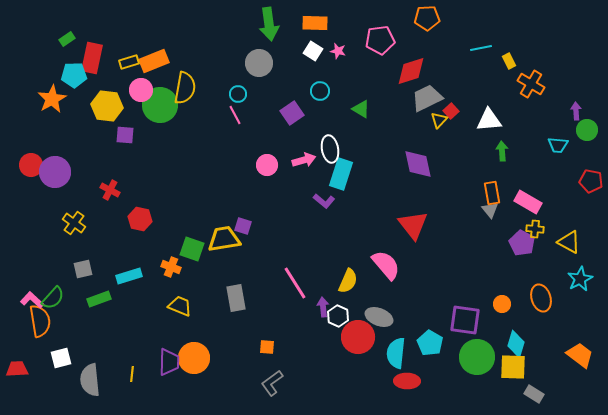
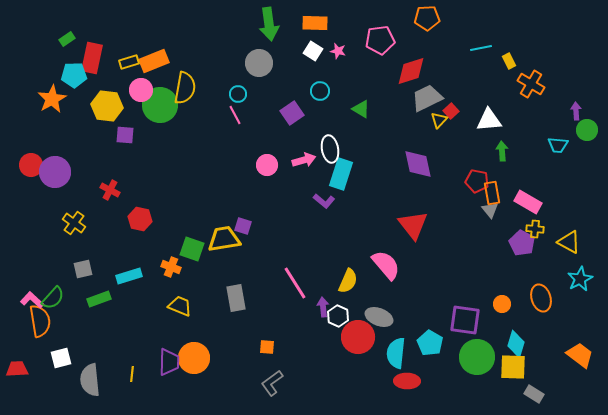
red pentagon at (591, 181): moved 114 px left
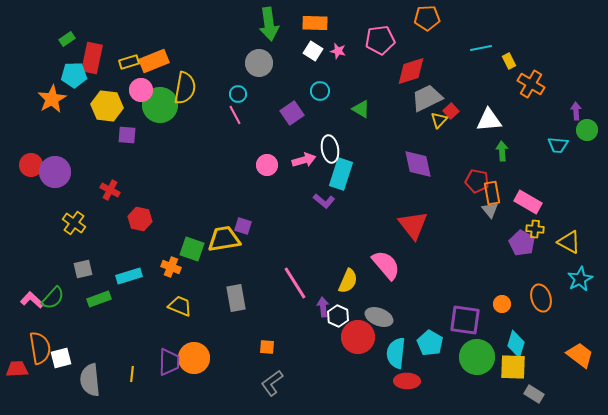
purple square at (125, 135): moved 2 px right
orange semicircle at (40, 321): moved 27 px down
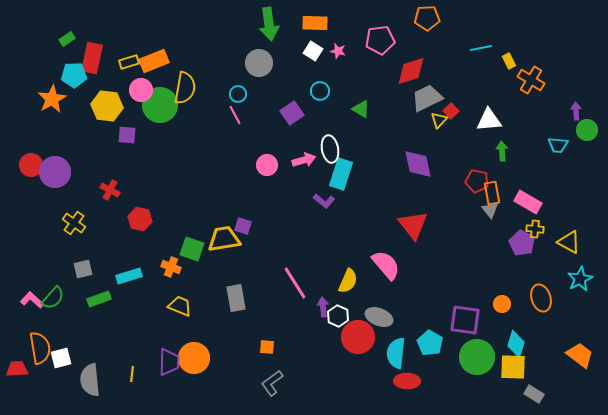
orange cross at (531, 84): moved 4 px up
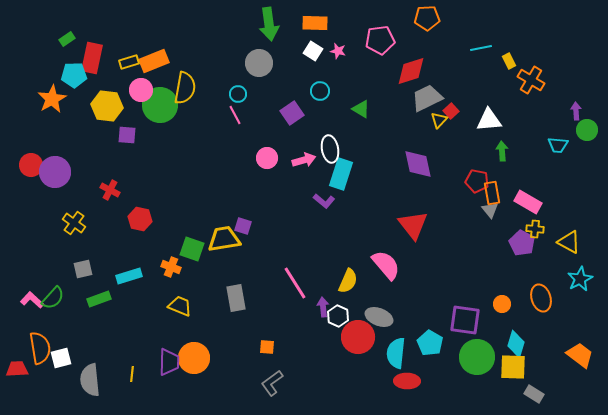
pink circle at (267, 165): moved 7 px up
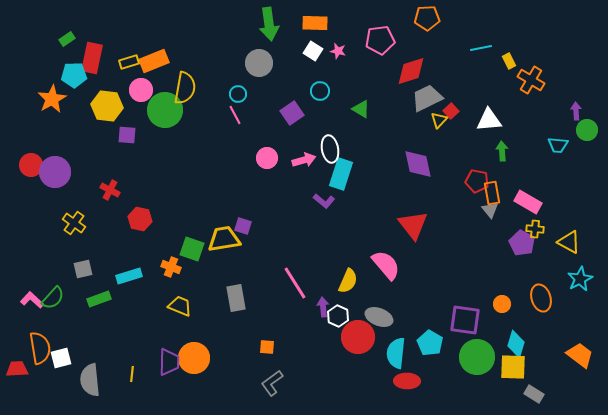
green circle at (160, 105): moved 5 px right, 5 px down
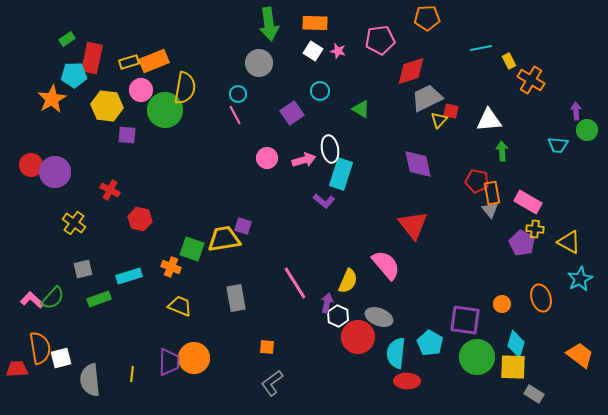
red square at (451, 111): rotated 35 degrees counterclockwise
purple arrow at (323, 307): moved 4 px right, 4 px up; rotated 18 degrees clockwise
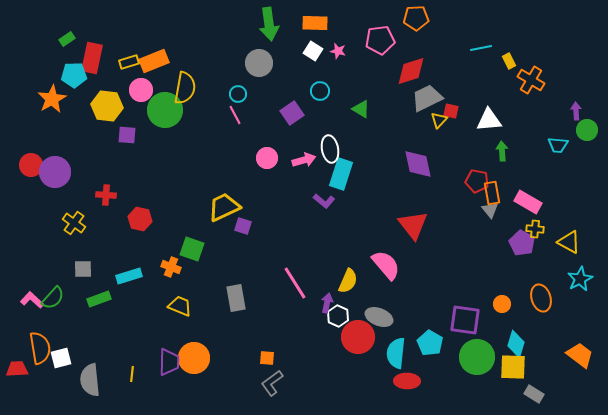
orange pentagon at (427, 18): moved 11 px left
red cross at (110, 190): moved 4 px left, 5 px down; rotated 24 degrees counterclockwise
yellow trapezoid at (224, 239): moved 32 px up; rotated 16 degrees counterclockwise
gray square at (83, 269): rotated 12 degrees clockwise
orange square at (267, 347): moved 11 px down
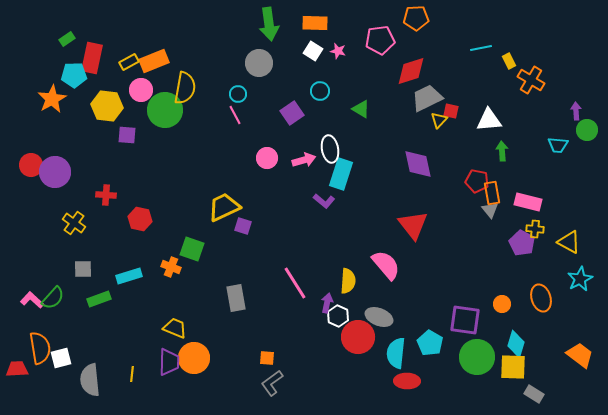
yellow rectangle at (129, 62): rotated 12 degrees counterclockwise
pink rectangle at (528, 202): rotated 16 degrees counterclockwise
yellow semicircle at (348, 281): rotated 20 degrees counterclockwise
yellow trapezoid at (180, 306): moved 5 px left, 22 px down
